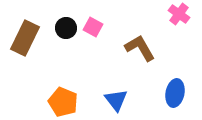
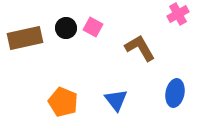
pink cross: moved 1 px left; rotated 25 degrees clockwise
brown rectangle: rotated 52 degrees clockwise
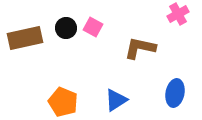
brown L-shape: rotated 48 degrees counterclockwise
blue triangle: rotated 35 degrees clockwise
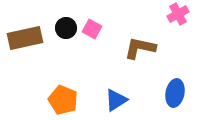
pink square: moved 1 px left, 2 px down
orange pentagon: moved 2 px up
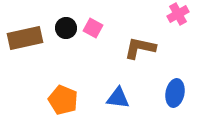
pink square: moved 1 px right, 1 px up
blue triangle: moved 2 px right, 2 px up; rotated 40 degrees clockwise
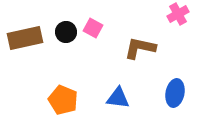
black circle: moved 4 px down
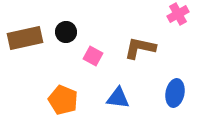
pink square: moved 28 px down
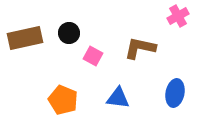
pink cross: moved 2 px down
black circle: moved 3 px right, 1 px down
